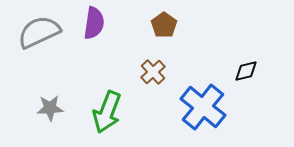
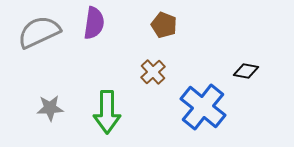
brown pentagon: rotated 15 degrees counterclockwise
black diamond: rotated 25 degrees clockwise
green arrow: rotated 21 degrees counterclockwise
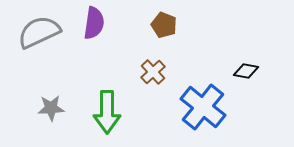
gray star: moved 1 px right
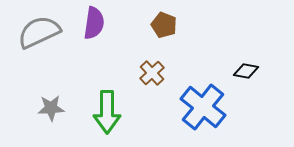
brown cross: moved 1 px left, 1 px down
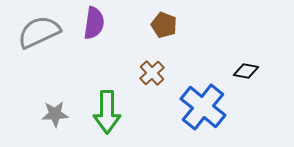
gray star: moved 4 px right, 6 px down
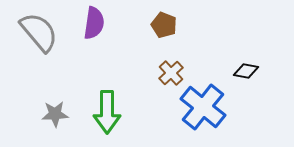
gray semicircle: rotated 75 degrees clockwise
brown cross: moved 19 px right
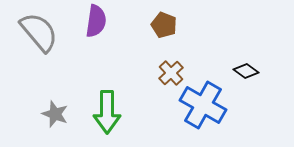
purple semicircle: moved 2 px right, 2 px up
black diamond: rotated 25 degrees clockwise
blue cross: moved 2 px up; rotated 9 degrees counterclockwise
gray star: rotated 24 degrees clockwise
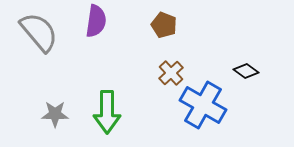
gray star: rotated 20 degrees counterclockwise
